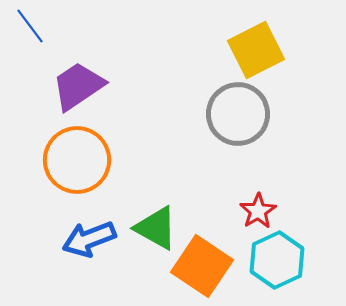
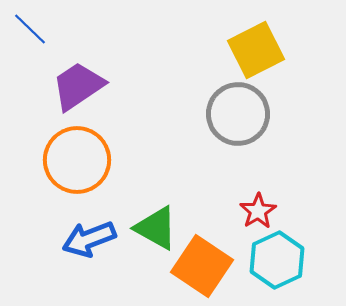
blue line: moved 3 px down; rotated 9 degrees counterclockwise
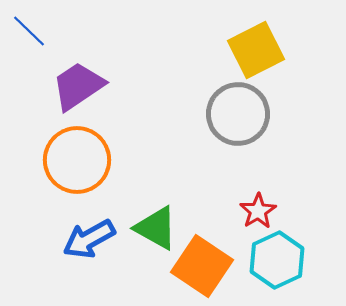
blue line: moved 1 px left, 2 px down
blue arrow: rotated 8 degrees counterclockwise
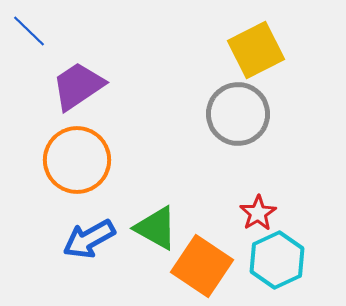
red star: moved 2 px down
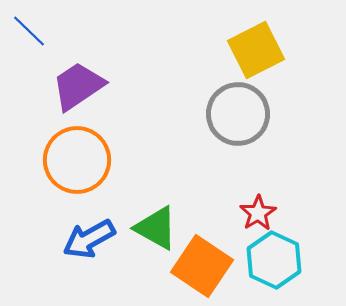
cyan hexagon: moved 3 px left; rotated 10 degrees counterclockwise
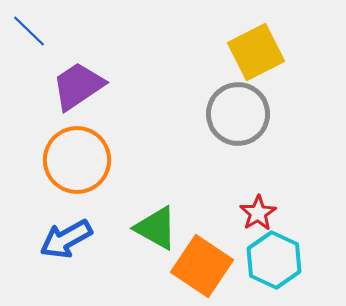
yellow square: moved 2 px down
blue arrow: moved 23 px left
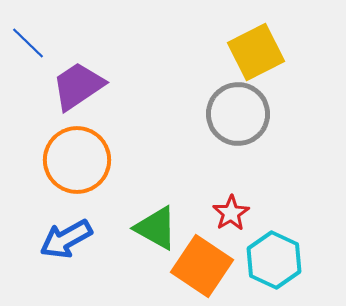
blue line: moved 1 px left, 12 px down
red star: moved 27 px left
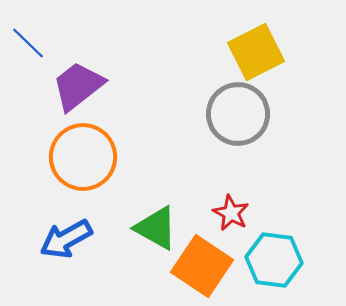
purple trapezoid: rotated 4 degrees counterclockwise
orange circle: moved 6 px right, 3 px up
red star: rotated 12 degrees counterclockwise
cyan hexagon: rotated 18 degrees counterclockwise
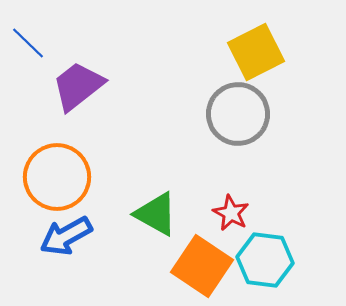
orange circle: moved 26 px left, 20 px down
green triangle: moved 14 px up
blue arrow: moved 3 px up
cyan hexagon: moved 9 px left
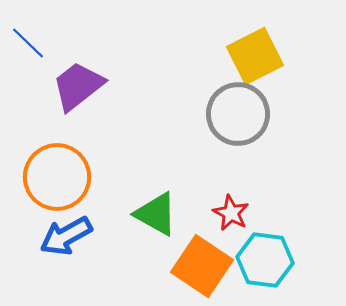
yellow square: moved 1 px left, 4 px down
